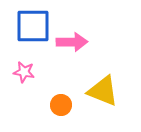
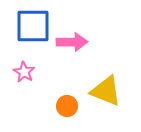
pink star: rotated 20 degrees clockwise
yellow triangle: moved 3 px right
orange circle: moved 6 px right, 1 px down
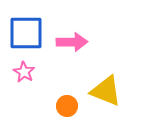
blue square: moved 7 px left, 7 px down
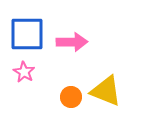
blue square: moved 1 px right, 1 px down
orange circle: moved 4 px right, 9 px up
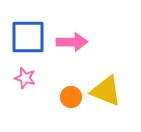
blue square: moved 1 px right, 3 px down
pink star: moved 1 px right, 6 px down; rotated 15 degrees counterclockwise
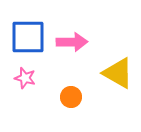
yellow triangle: moved 12 px right, 18 px up; rotated 8 degrees clockwise
